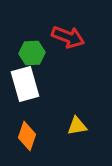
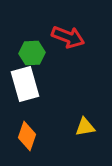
yellow triangle: moved 8 px right, 1 px down
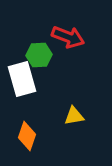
green hexagon: moved 7 px right, 2 px down
white rectangle: moved 3 px left, 5 px up
yellow triangle: moved 11 px left, 11 px up
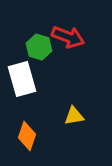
green hexagon: moved 8 px up; rotated 20 degrees clockwise
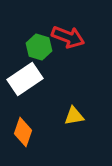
white rectangle: moved 3 px right; rotated 72 degrees clockwise
orange diamond: moved 4 px left, 4 px up
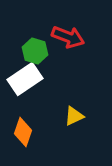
green hexagon: moved 4 px left, 4 px down
yellow triangle: rotated 15 degrees counterclockwise
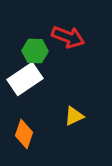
green hexagon: rotated 15 degrees counterclockwise
orange diamond: moved 1 px right, 2 px down
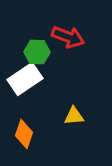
green hexagon: moved 2 px right, 1 px down
yellow triangle: rotated 20 degrees clockwise
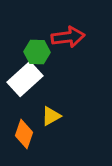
red arrow: rotated 28 degrees counterclockwise
white rectangle: rotated 8 degrees counterclockwise
yellow triangle: moved 23 px left; rotated 25 degrees counterclockwise
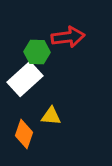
yellow triangle: rotated 35 degrees clockwise
